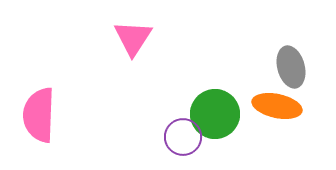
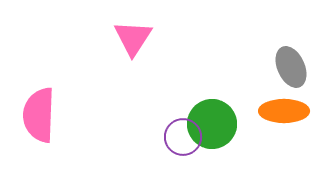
gray ellipse: rotated 9 degrees counterclockwise
orange ellipse: moved 7 px right, 5 px down; rotated 12 degrees counterclockwise
green circle: moved 3 px left, 10 px down
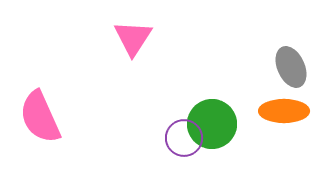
pink semicircle: moved 1 px right, 2 px down; rotated 26 degrees counterclockwise
purple circle: moved 1 px right, 1 px down
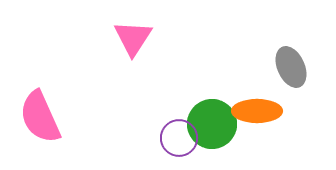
orange ellipse: moved 27 px left
purple circle: moved 5 px left
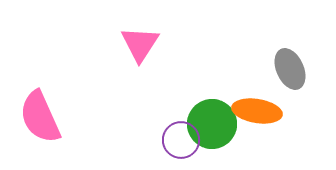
pink triangle: moved 7 px right, 6 px down
gray ellipse: moved 1 px left, 2 px down
orange ellipse: rotated 9 degrees clockwise
purple circle: moved 2 px right, 2 px down
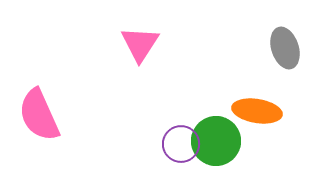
gray ellipse: moved 5 px left, 21 px up; rotated 6 degrees clockwise
pink semicircle: moved 1 px left, 2 px up
green circle: moved 4 px right, 17 px down
purple circle: moved 4 px down
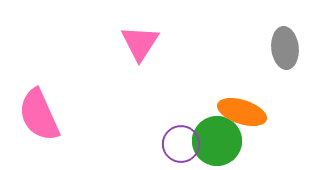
pink triangle: moved 1 px up
gray ellipse: rotated 12 degrees clockwise
orange ellipse: moved 15 px left, 1 px down; rotated 9 degrees clockwise
green circle: moved 1 px right
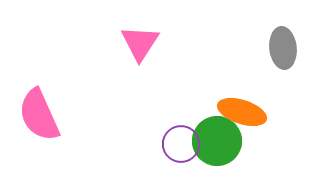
gray ellipse: moved 2 px left
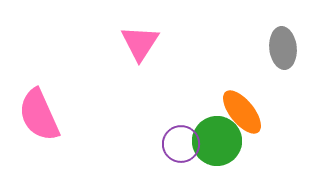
orange ellipse: rotated 33 degrees clockwise
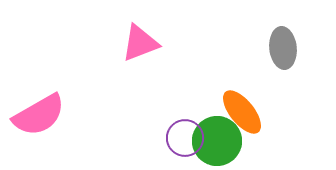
pink triangle: rotated 36 degrees clockwise
pink semicircle: rotated 96 degrees counterclockwise
purple circle: moved 4 px right, 6 px up
